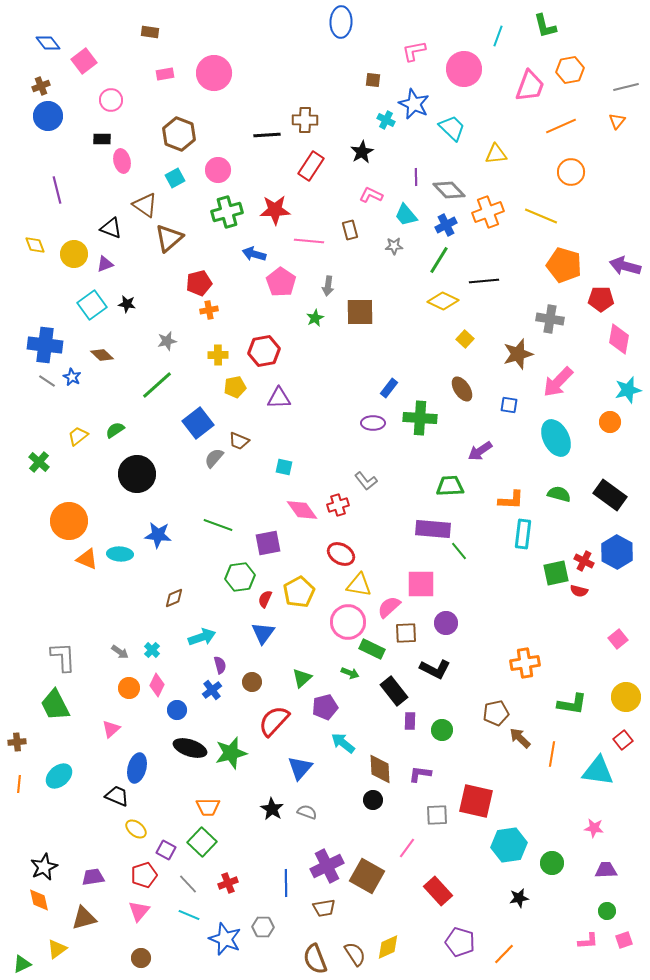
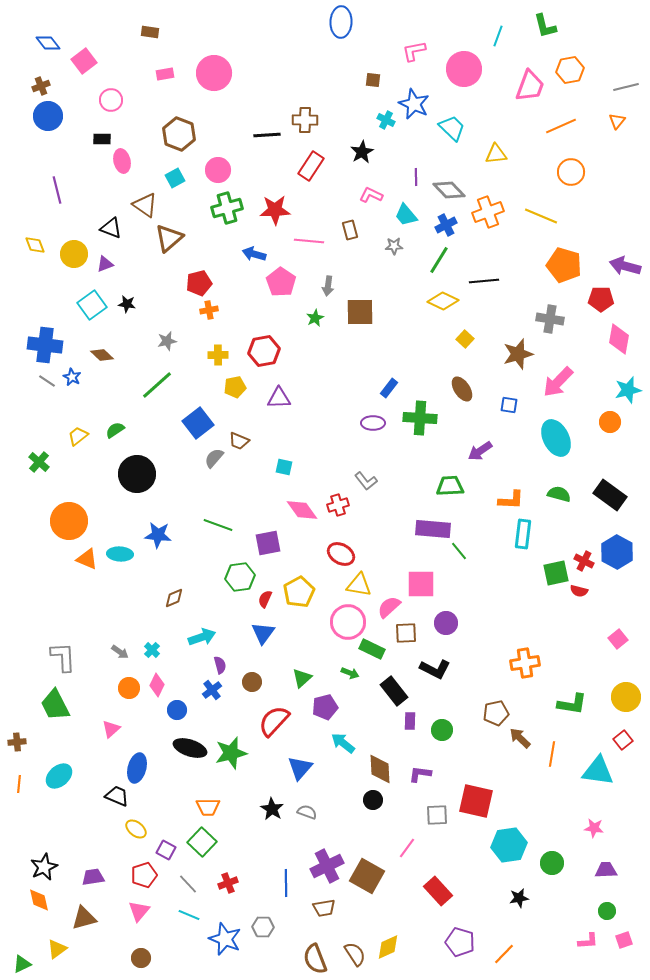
green cross at (227, 212): moved 4 px up
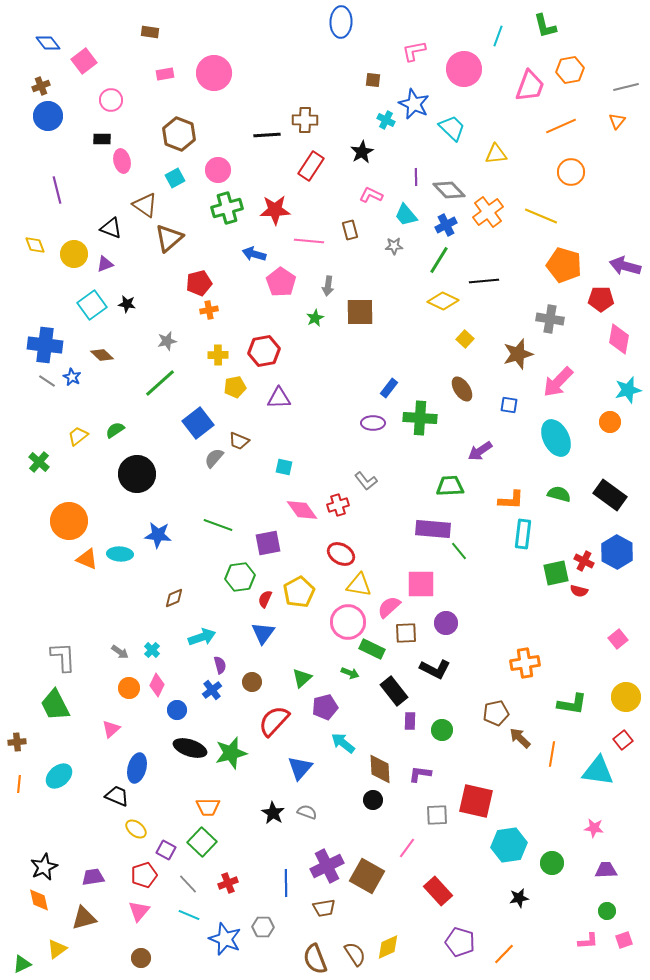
orange cross at (488, 212): rotated 16 degrees counterclockwise
green line at (157, 385): moved 3 px right, 2 px up
black star at (272, 809): moved 1 px right, 4 px down
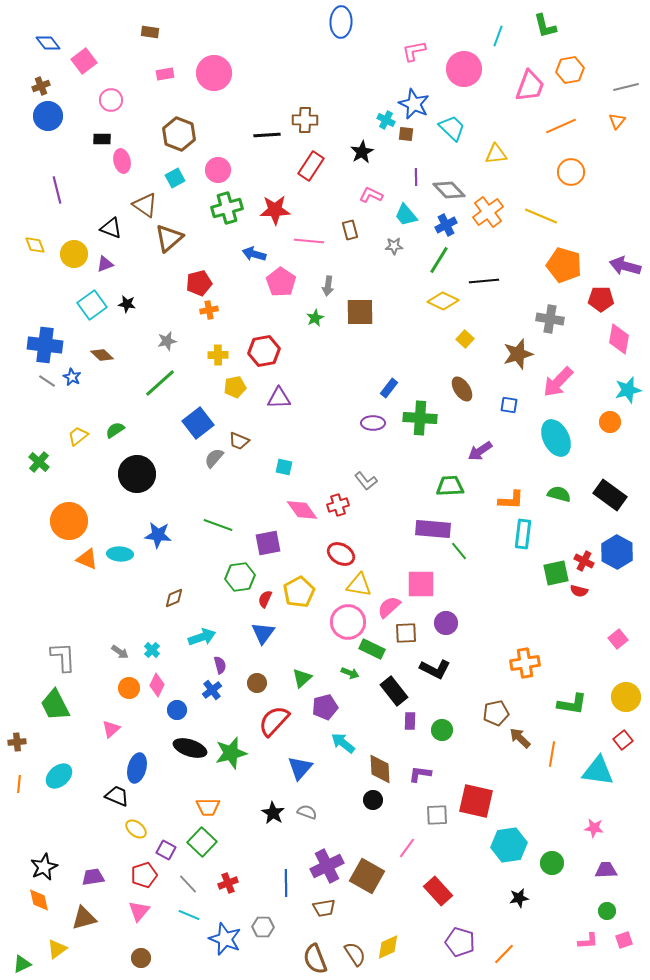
brown square at (373, 80): moved 33 px right, 54 px down
brown circle at (252, 682): moved 5 px right, 1 px down
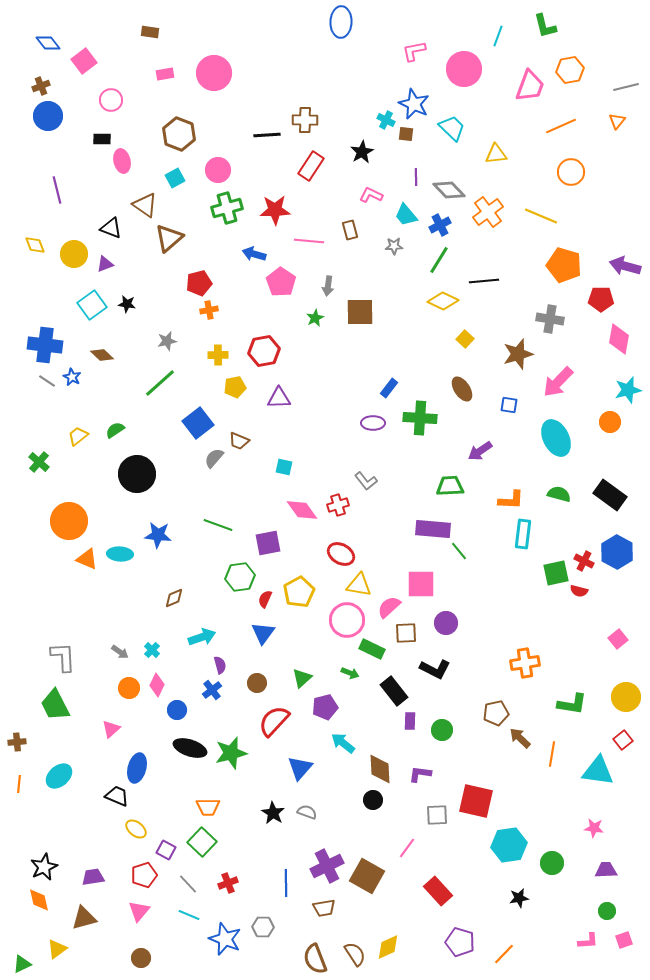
blue cross at (446, 225): moved 6 px left
pink circle at (348, 622): moved 1 px left, 2 px up
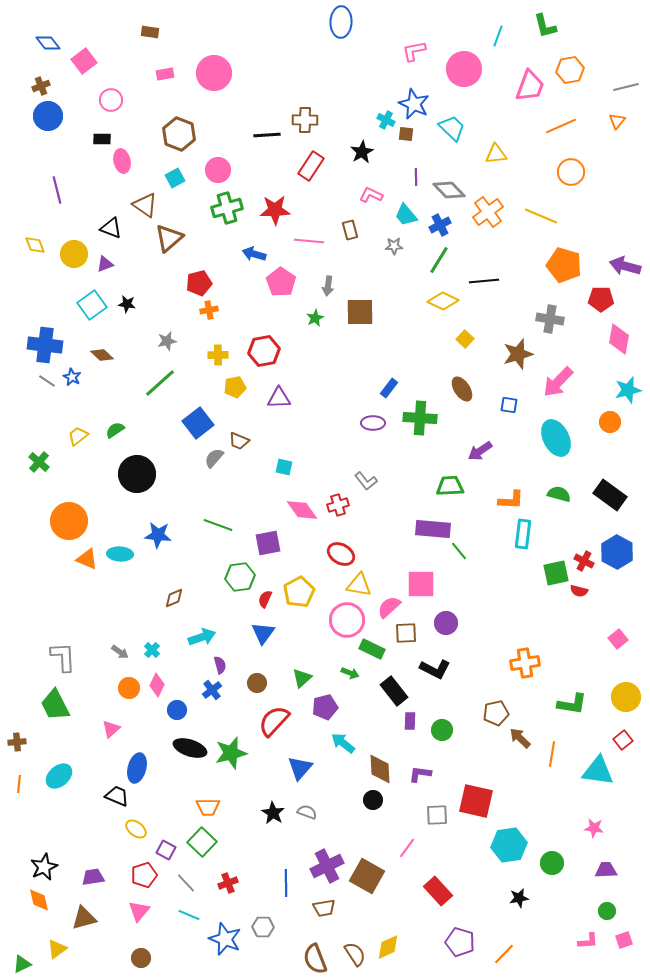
gray line at (188, 884): moved 2 px left, 1 px up
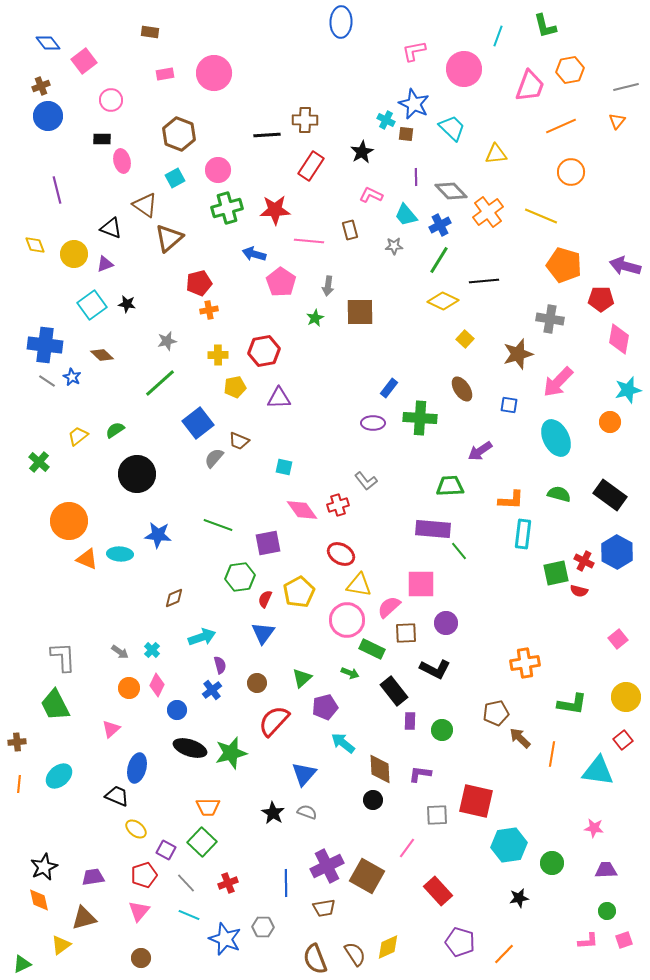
gray diamond at (449, 190): moved 2 px right, 1 px down
blue triangle at (300, 768): moved 4 px right, 6 px down
yellow triangle at (57, 949): moved 4 px right, 4 px up
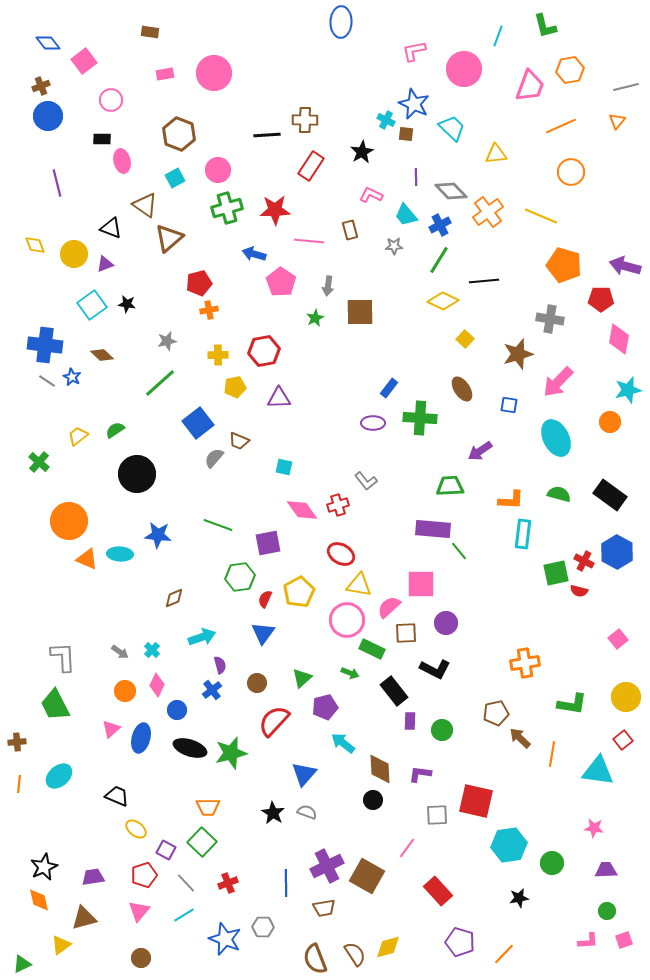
purple line at (57, 190): moved 7 px up
orange circle at (129, 688): moved 4 px left, 3 px down
blue ellipse at (137, 768): moved 4 px right, 30 px up
cyan line at (189, 915): moved 5 px left; rotated 55 degrees counterclockwise
yellow diamond at (388, 947): rotated 8 degrees clockwise
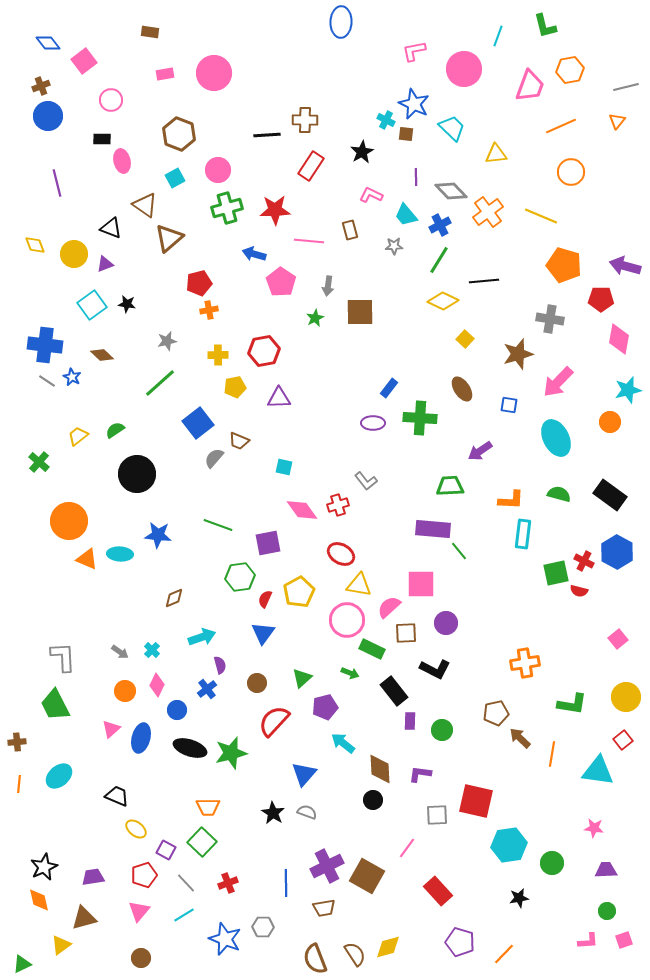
blue cross at (212, 690): moved 5 px left, 1 px up
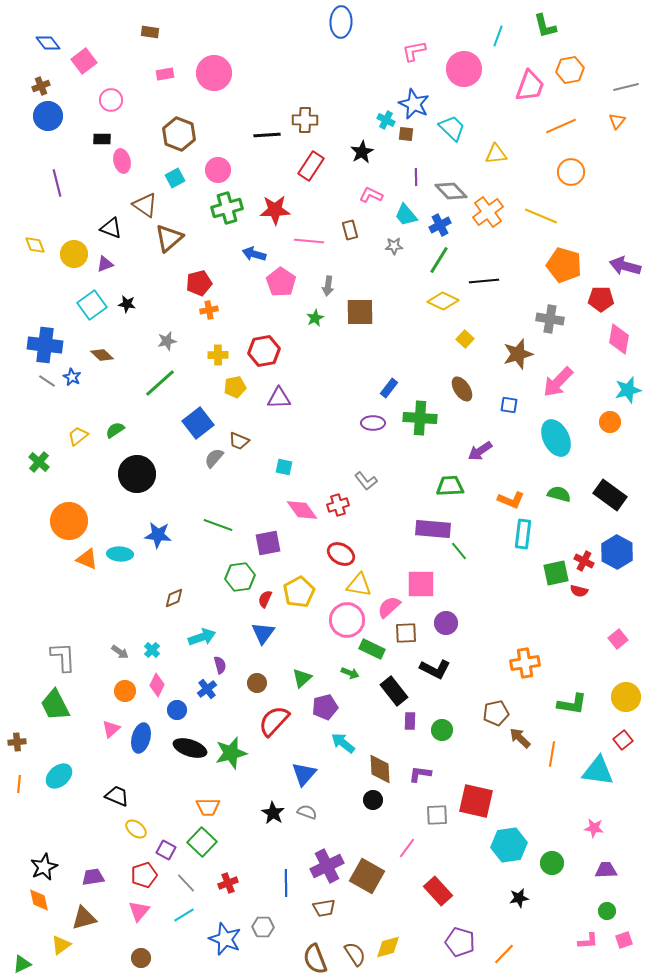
orange L-shape at (511, 500): rotated 20 degrees clockwise
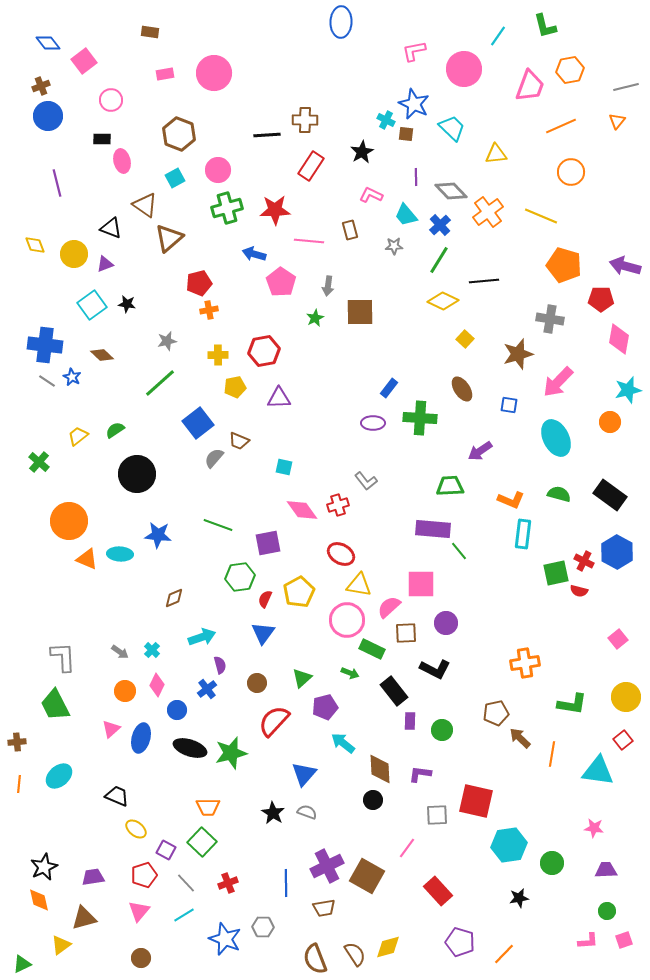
cyan line at (498, 36): rotated 15 degrees clockwise
blue cross at (440, 225): rotated 15 degrees counterclockwise
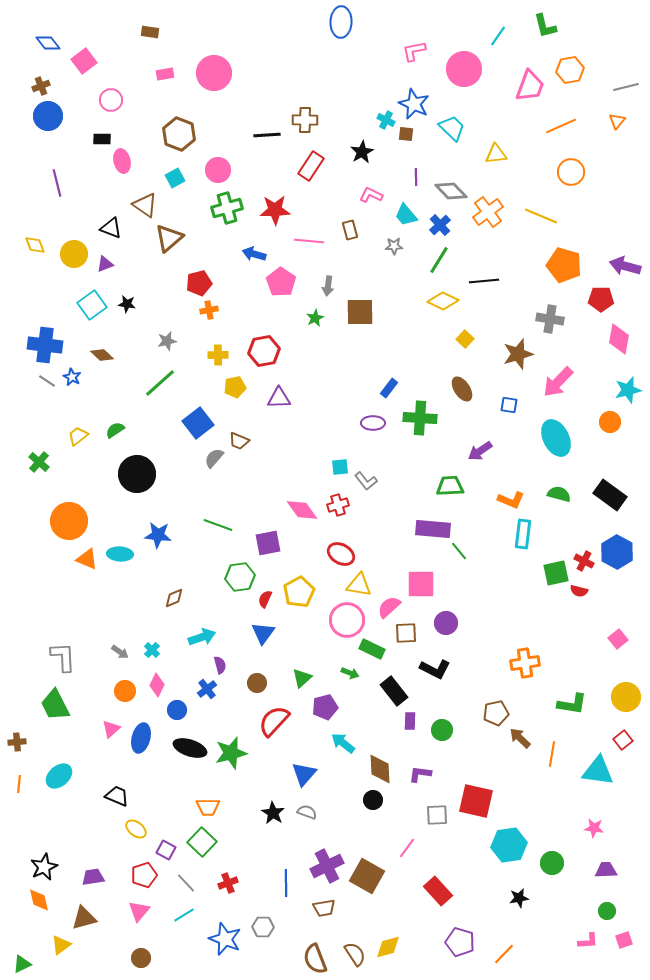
cyan square at (284, 467): moved 56 px right; rotated 18 degrees counterclockwise
